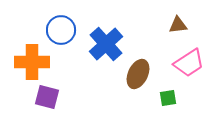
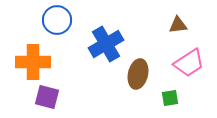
blue circle: moved 4 px left, 10 px up
blue cross: rotated 12 degrees clockwise
orange cross: moved 1 px right
brown ellipse: rotated 12 degrees counterclockwise
green square: moved 2 px right
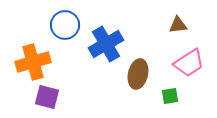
blue circle: moved 8 px right, 5 px down
orange cross: rotated 16 degrees counterclockwise
green square: moved 2 px up
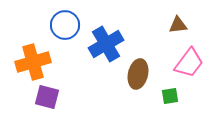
pink trapezoid: rotated 20 degrees counterclockwise
